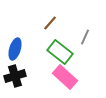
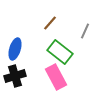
gray line: moved 6 px up
pink rectangle: moved 9 px left; rotated 20 degrees clockwise
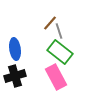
gray line: moved 26 px left; rotated 42 degrees counterclockwise
blue ellipse: rotated 25 degrees counterclockwise
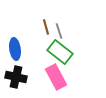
brown line: moved 4 px left, 4 px down; rotated 56 degrees counterclockwise
black cross: moved 1 px right, 1 px down; rotated 30 degrees clockwise
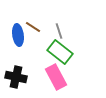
brown line: moved 13 px left; rotated 42 degrees counterclockwise
blue ellipse: moved 3 px right, 14 px up
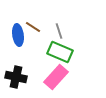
green rectangle: rotated 15 degrees counterclockwise
pink rectangle: rotated 70 degrees clockwise
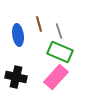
brown line: moved 6 px right, 3 px up; rotated 42 degrees clockwise
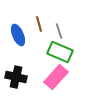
blue ellipse: rotated 15 degrees counterclockwise
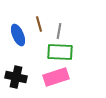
gray line: rotated 28 degrees clockwise
green rectangle: rotated 20 degrees counterclockwise
pink rectangle: rotated 30 degrees clockwise
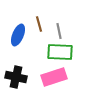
gray line: rotated 21 degrees counterclockwise
blue ellipse: rotated 45 degrees clockwise
pink rectangle: moved 2 px left
